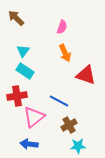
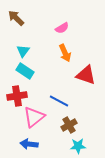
pink semicircle: moved 1 px down; rotated 40 degrees clockwise
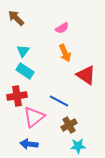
red triangle: rotated 15 degrees clockwise
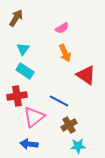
brown arrow: rotated 78 degrees clockwise
cyan triangle: moved 2 px up
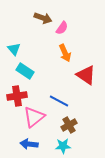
brown arrow: moved 27 px right; rotated 78 degrees clockwise
pink semicircle: rotated 24 degrees counterclockwise
cyan triangle: moved 9 px left; rotated 16 degrees counterclockwise
cyan star: moved 15 px left
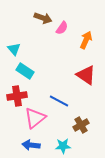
orange arrow: moved 21 px right, 13 px up; rotated 132 degrees counterclockwise
pink triangle: moved 1 px right, 1 px down
brown cross: moved 12 px right
blue arrow: moved 2 px right, 1 px down
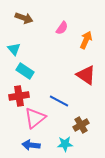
brown arrow: moved 19 px left
red cross: moved 2 px right
cyan star: moved 2 px right, 2 px up
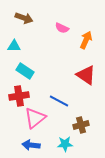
pink semicircle: rotated 80 degrees clockwise
cyan triangle: moved 3 px up; rotated 48 degrees counterclockwise
brown cross: rotated 14 degrees clockwise
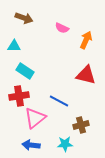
red triangle: rotated 20 degrees counterclockwise
